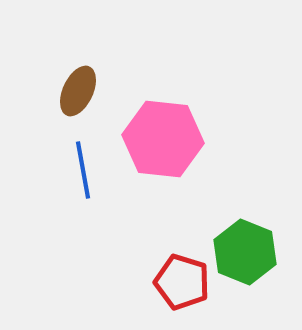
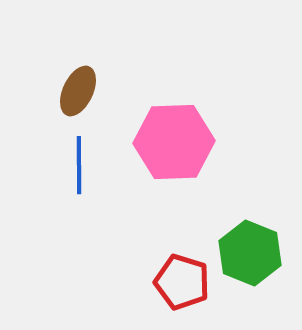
pink hexagon: moved 11 px right, 3 px down; rotated 8 degrees counterclockwise
blue line: moved 4 px left, 5 px up; rotated 10 degrees clockwise
green hexagon: moved 5 px right, 1 px down
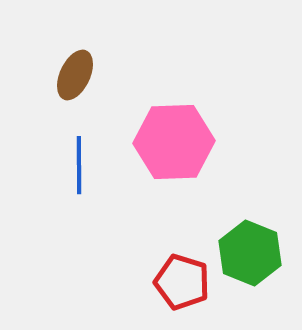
brown ellipse: moved 3 px left, 16 px up
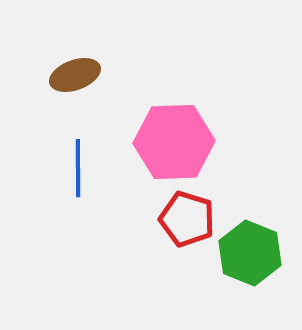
brown ellipse: rotated 45 degrees clockwise
blue line: moved 1 px left, 3 px down
red pentagon: moved 5 px right, 63 px up
